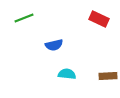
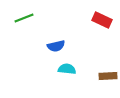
red rectangle: moved 3 px right, 1 px down
blue semicircle: moved 2 px right, 1 px down
cyan semicircle: moved 5 px up
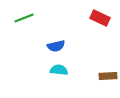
red rectangle: moved 2 px left, 2 px up
cyan semicircle: moved 8 px left, 1 px down
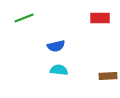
red rectangle: rotated 24 degrees counterclockwise
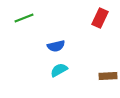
red rectangle: rotated 66 degrees counterclockwise
cyan semicircle: rotated 36 degrees counterclockwise
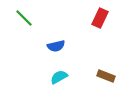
green line: rotated 66 degrees clockwise
cyan semicircle: moved 7 px down
brown rectangle: moved 2 px left; rotated 24 degrees clockwise
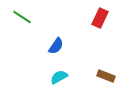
green line: moved 2 px left, 1 px up; rotated 12 degrees counterclockwise
blue semicircle: rotated 42 degrees counterclockwise
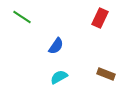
brown rectangle: moved 2 px up
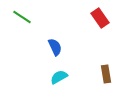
red rectangle: rotated 60 degrees counterclockwise
blue semicircle: moved 1 px left, 1 px down; rotated 60 degrees counterclockwise
brown rectangle: rotated 60 degrees clockwise
